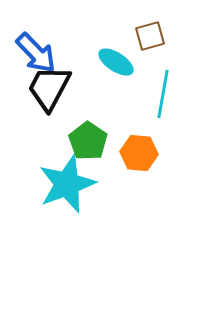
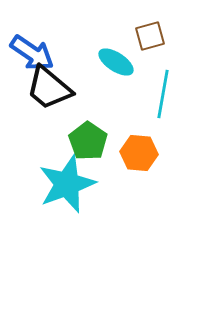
blue arrow: moved 4 px left; rotated 12 degrees counterclockwise
black trapezoid: rotated 78 degrees counterclockwise
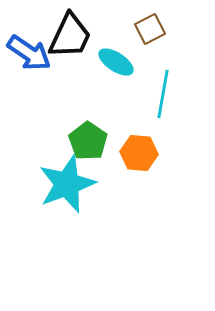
brown square: moved 7 px up; rotated 12 degrees counterclockwise
blue arrow: moved 3 px left
black trapezoid: moved 21 px right, 52 px up; rotated 105 degrees counterclockwise
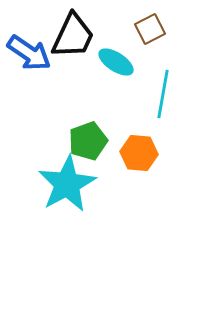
black trapezoid: moved 3 px right
green pentagon: rotated 18 degrees clockwise
cyan star: rotated 8 degrees counterclockwise
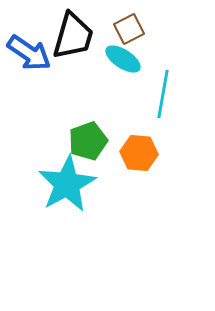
brown square: moved 21 px left
black trapezoid: rotated 9 degrees counterclockwise
cyan ellipse: moved 7 px right, 3 px up
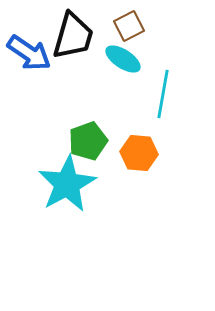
brown square: moved 3 px up
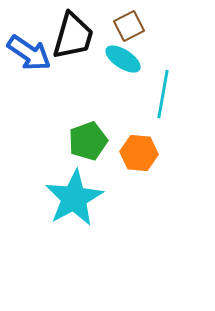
cyan star: moved 7 px right, 14 px down
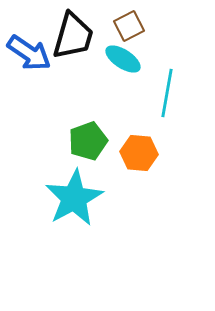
cyan line: moved 4 px right, 1 px up
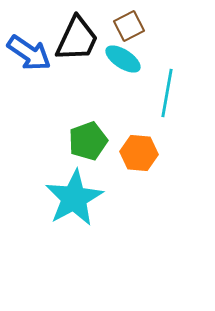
black trapezoid: moved 4 px right, 3 px down; rotated 9 degrees clockwise
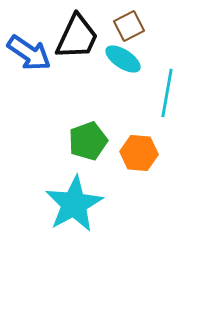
black trapezoid: moved 2 px up
cyan star: moved 6 px down
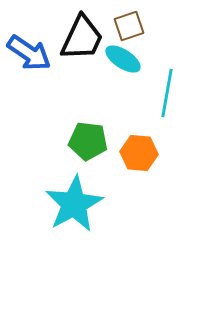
brown square: rotated 8 degrees clockwise
black trapezoid: moved 5 px right, 1 px down
green pentagon: rotated 27 degrees clockwise
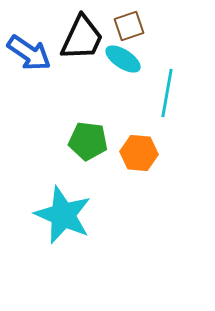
cyan star: moved 11 px left, 11 px down; rotated 20 degrees counterclockwise
